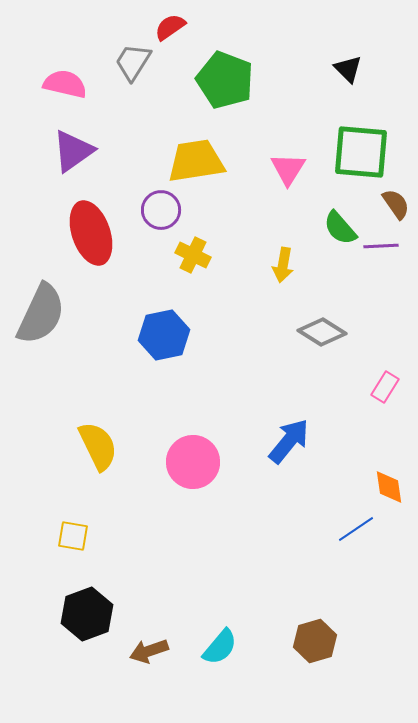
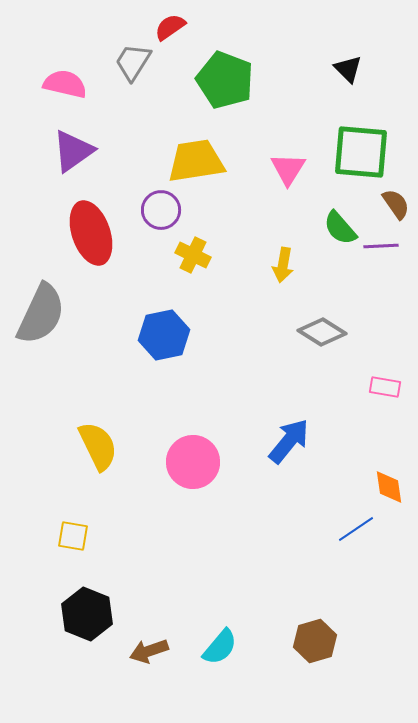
pink rectangle: rotated 68 degrees clockwise
black hexagon: rotated 18 degrees counterclockwise
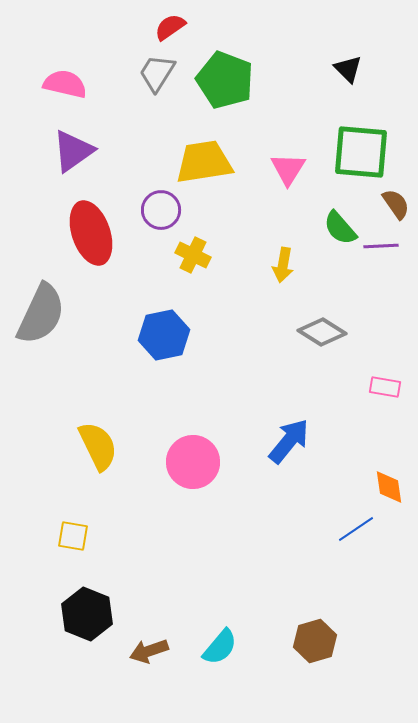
gray trapezoid: moved 24 px right, 11 px down
yellow trapezoid: moved 8 px right, 1 px down
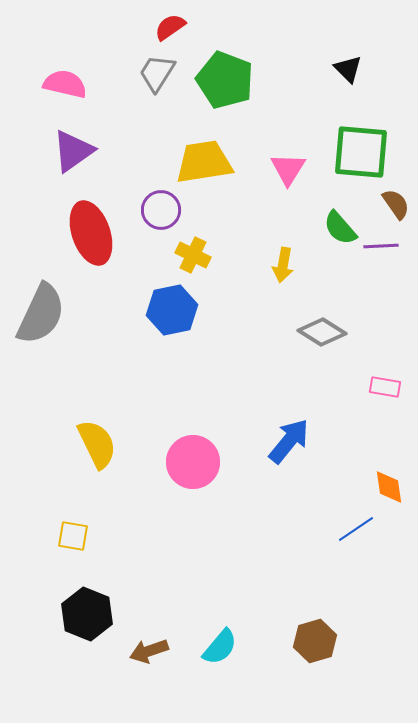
blue hexagon: moved 8 px right, 25 px up
yellow semicircle: moved 1 px left, 2 px up
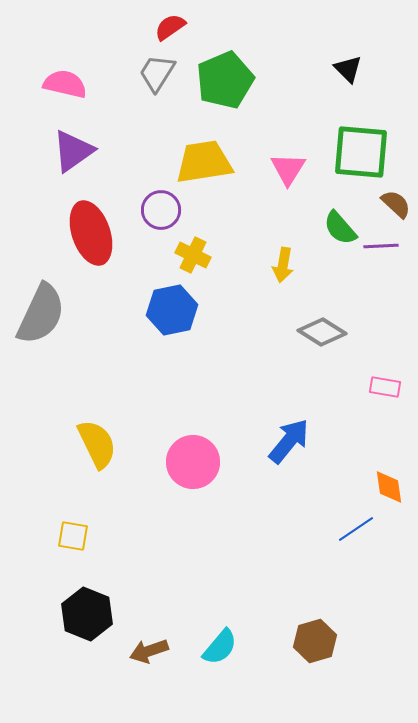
green pentagon: rotated 28 degrees clockwise
brown semicircle: rotated 12 degrees counterclockwise
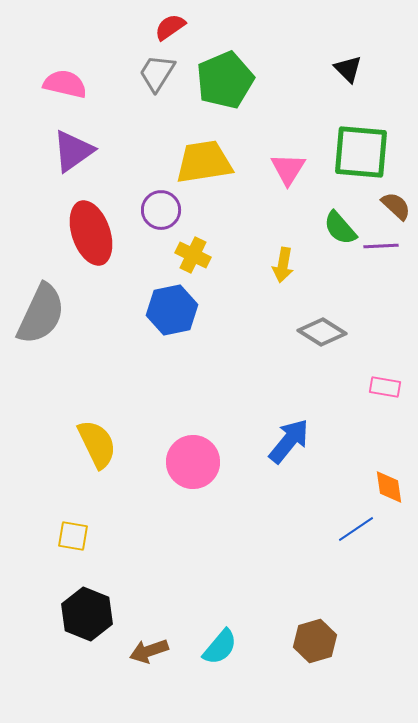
brown semicircle: moved 2 px down
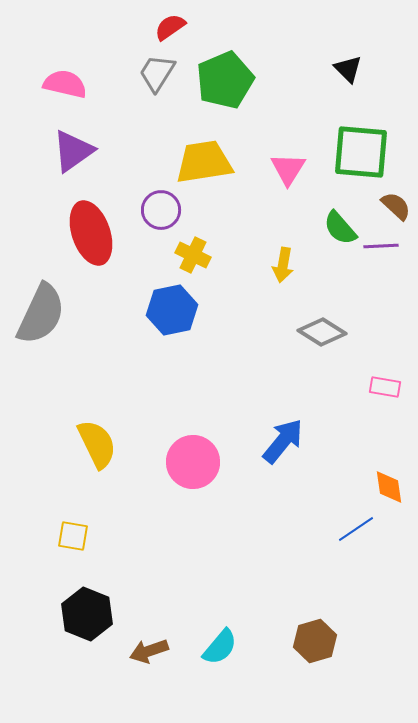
blue arrow: moved 6 px left
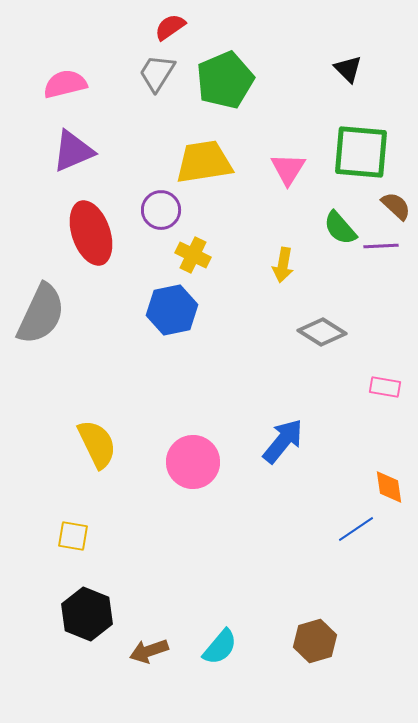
pink semicircle: rotated 27 degrees counterclockwise
purple triangle: rotated 12 degrees clockwise
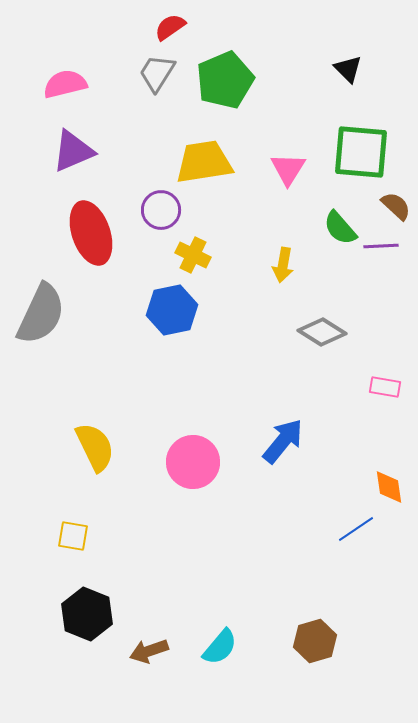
yellow semicircle: moved 2 px left, 3 px down
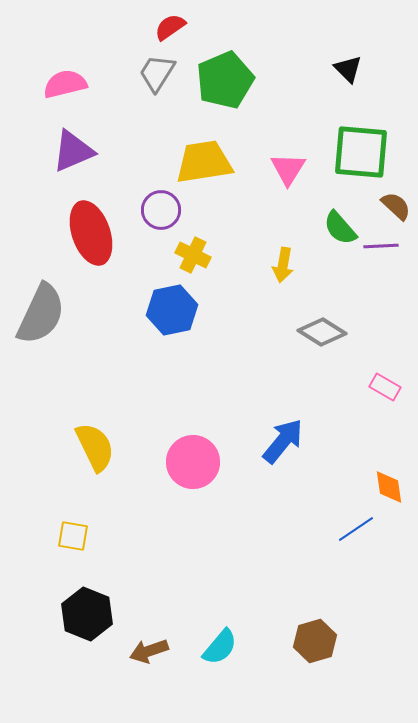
pink rectangle: rotated 20 degrees clockwise
